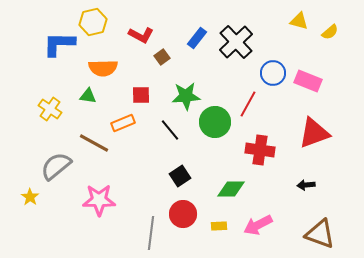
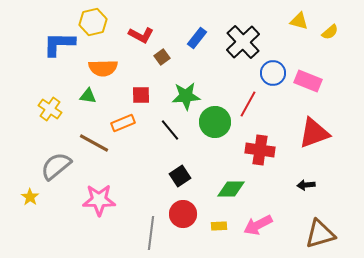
black cross: moved 7 px right
brown triangle: rotated 36 degrees counterclockwise
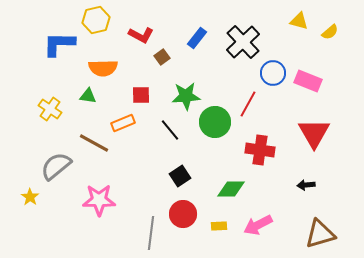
yellow hexagon: moved 3 px right, 2 px up
red triangle: rotated 40 degrees counterclockwise
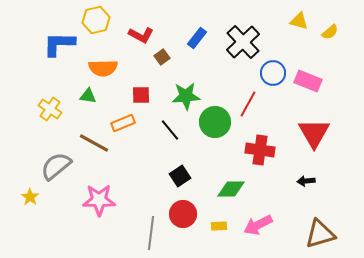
black arrow: moved 4 px up
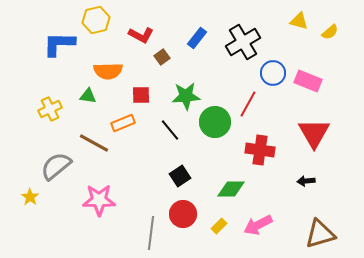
black cross: rotated 12 degrees clockwise
orange semicircle: moved 5 px right, 3 px down
yellow cross: rotated 30 degrees clockwise
yellow rectangle: rotated 42 degrees counterclockwise
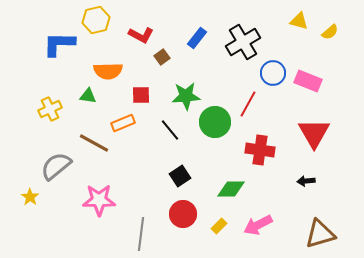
gray line: moved 10 px left, 1 px down
